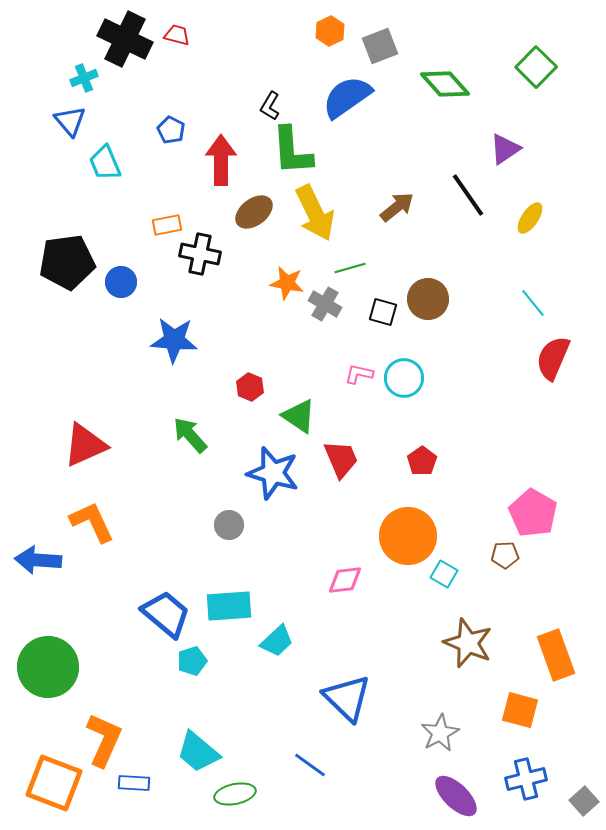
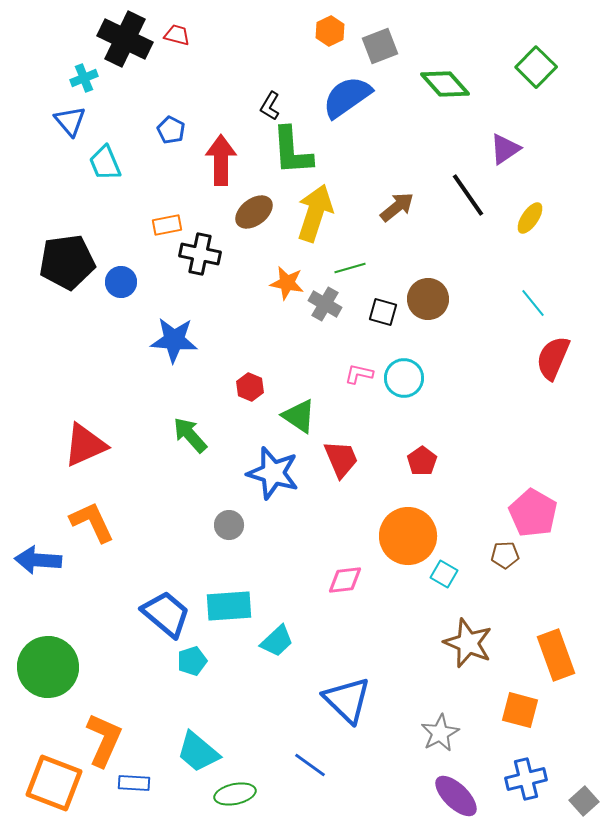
yellow arrow at (315, 213): rotated 136 degrees counterclockwise
blue triangle at (347, 698): moved 2 px down
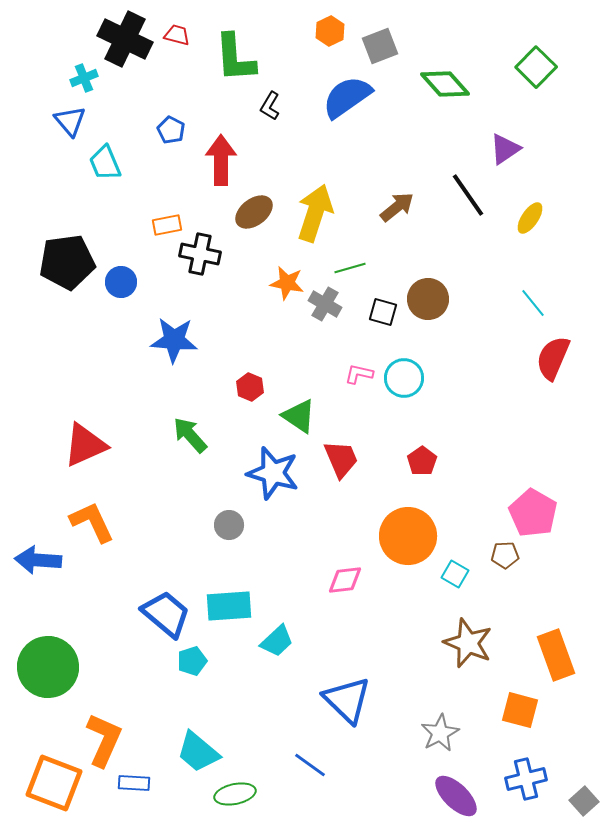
green L-shape at (292, 151): moved 57 px left, 93 px up
cyan square at (444, 574): moved 11 px right
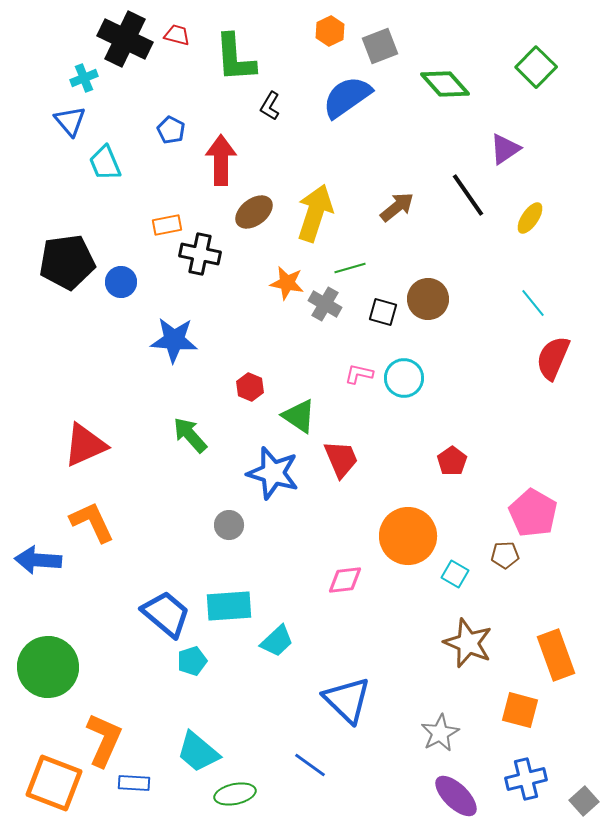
red pentagon at (422, 461): moved 30 px right
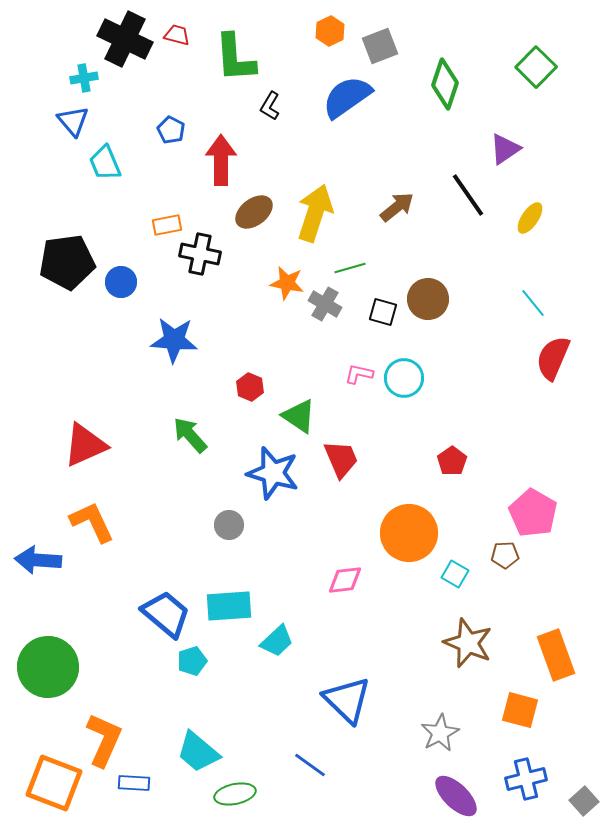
cyan cross at (84, 78): rotated 12 degrees clockwise
green diamond at (445, 84): rotated 60 degrees clockwise
blue triangle at (70, 121): moved 3 px right
orange circle at (408, 536): moved 1 px right, 3 px up
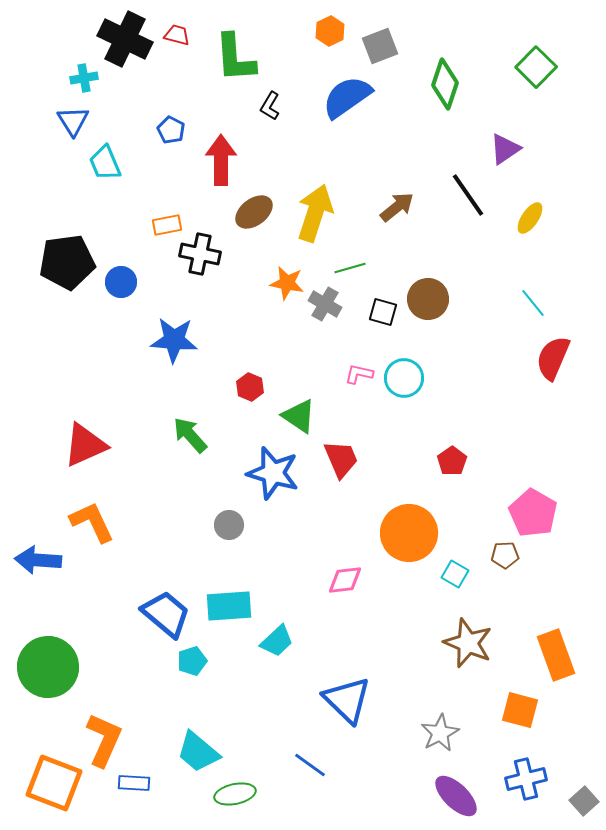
blue triangle at (73, 121): rotated 8 degrees clockwise
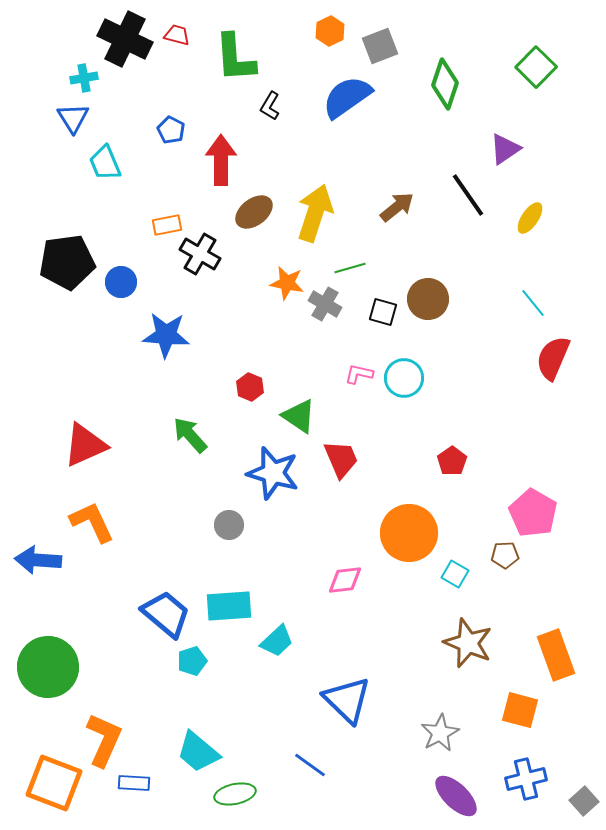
blue triangle at (73, 121): moved 3 px up
black cross at (200, 254): rotated 18 degrees clockwise
blue star at (174, 340): moved 8 px left, 5 px up
